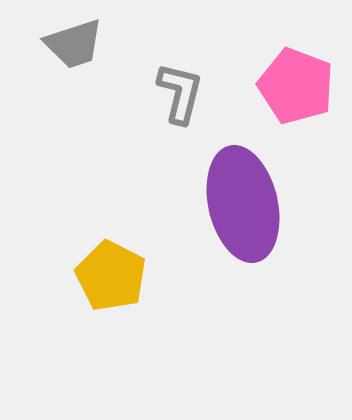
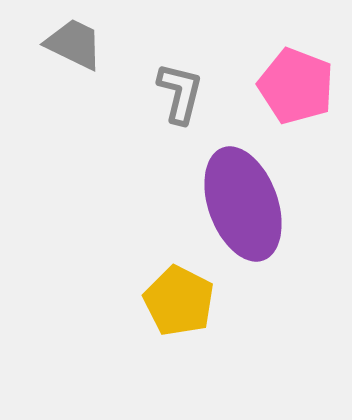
gray trapezoid: rotated 136 degrees counterclockwise
purple ellipse: rotated 7 degrees counterclockwise
yellow pentagon: moved 68 px right, 25 px down
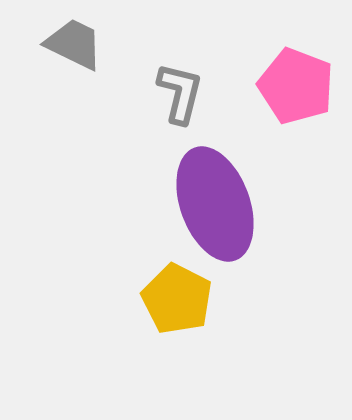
purple ellipse: moved 28 px left
yellow pentagon: moved 2 px left, 2 px up
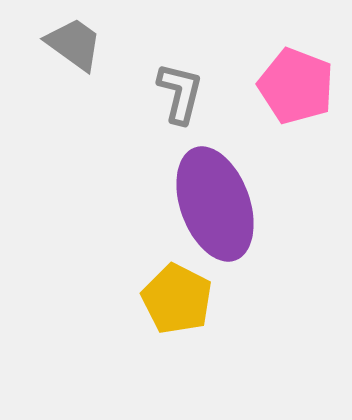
gray trapezoid: rotated 10 degrees clockwise
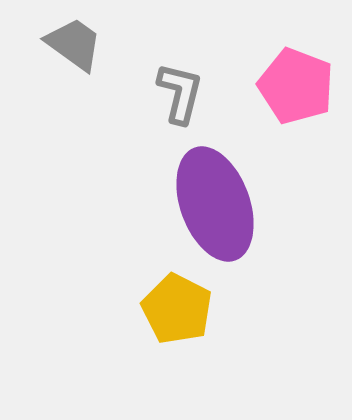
yellow pentagon: moved 10 px down
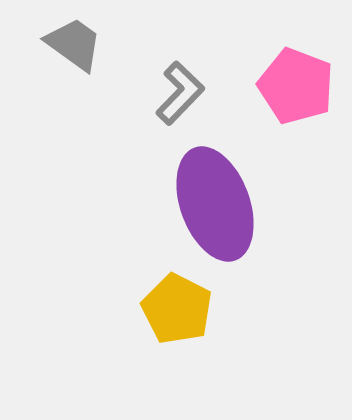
gray L-shape: rotated 30 degrees clockwise
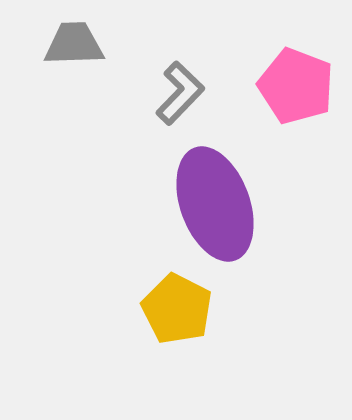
gray trapezoid: rotated 38 degrees counterclockwise
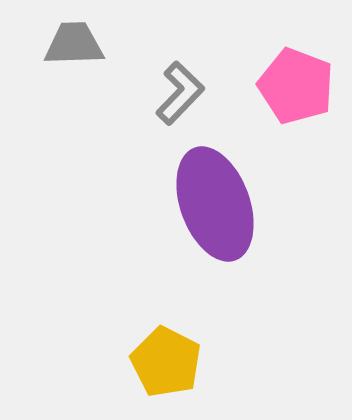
yellow pentagon: moved 11 px left, 53 px down
